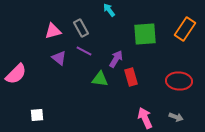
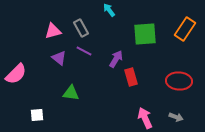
green triangle: moved 29 px left, 14 px down
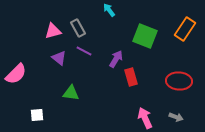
gray rectangle: moved 3 px left
green square: moved 2 px down; rotated 25 degrees clockwise
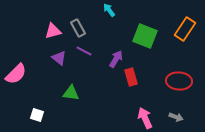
white square: rotated 24 degrees clockwise
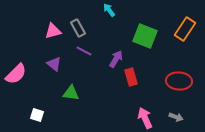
purple triangle: moved 5 px left, 6 px down
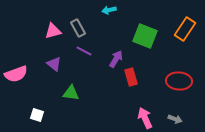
cyan arrow: rotated 64 degrees counterclockwise
pink semicircle: rotated 25 degrees clockwise
gray arrow: moved 1 px left, 2 px down
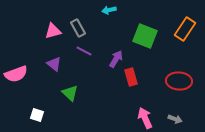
green triangle: moved 1 px left; rotated 36 degrees clockwise
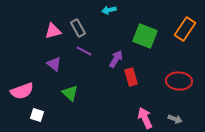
pink semicircle: moved 6 px right, 17 px down
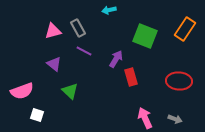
green triangle: moved 2 px up
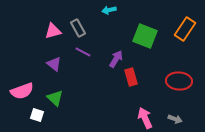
purple line: moved 1 px left, 1 px down
green triangle: moved 15 px left, 7 px down
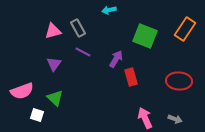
purple triangle: rotated 28 degrees clockwise
